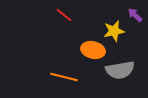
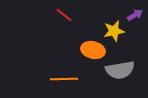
purple arrow: rotated 105 degrees clockwise
orange line: moved 2 px down; rotated 16 degrees counterclockwise
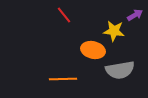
red line: rotated 12 degrees clockwise
yellow star: rotated 20 degrees clockwise
orange line: moved 1 px left
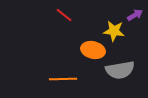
red line: rotated 12 degrees counterclockwise
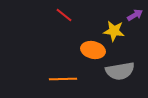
gray semicircle: moved 1 px down
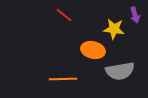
purple arrow: rotated 105 degrees clockwise
yellow star: moved 2 px up
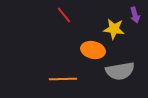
red line: rotated 12 degrees clockwise
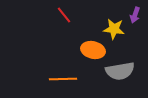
purple arrow: rotated 35 degrees clockwise
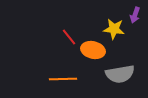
red line: moved 5 px right, 22 px down
gray semicircle: moved 3 px down
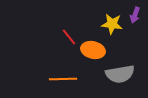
yellow star: moved 2 px left, 5 px up
